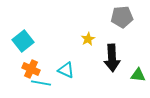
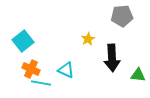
gray pentagon: moved 1 px up
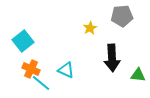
yellow star: moved 2 px right, 11 px up
cyan line: rotated 30 degrees clockwise
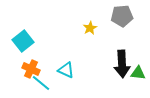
black arrow: moved 10 px right, 6 px down
green triangle: moved 2 px up
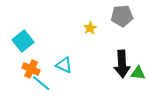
cyan triangle: moved 2 px left, 5 px up
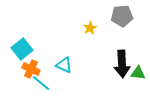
cyan square: moved 1 px left, 8 px down
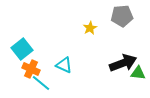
black arrow: moved 1 px right, 1 px up; rotated 108 degrees counterclockwise
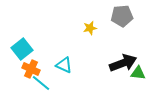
yellow star: rotated 16 degrees clockwise
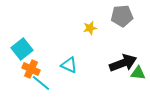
cyan triangle: moved 5 px right
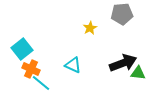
gray pentagon: moved 2 px up
yellow star: rotated 16 degrees counterclockwise
cyan triangle: moved 4 px right
